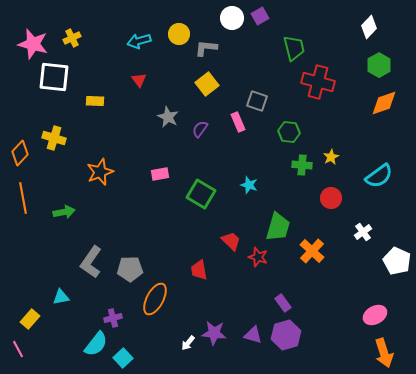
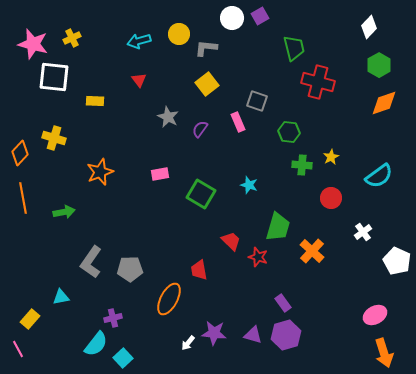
orange ellipse at (155, 299): moved 14 px right
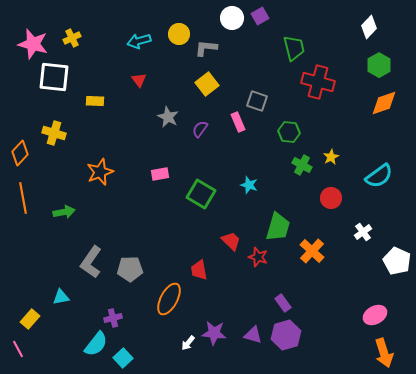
yellow cross at (54, 138): moved 5 px up
green cross at (302, 165): rotated 24 degrees clockwise
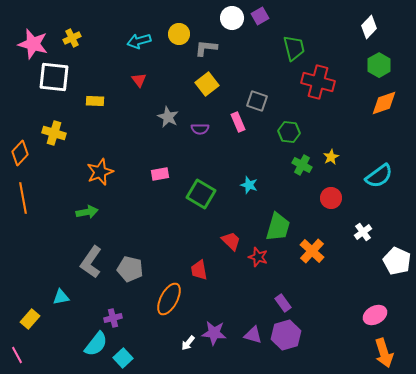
purple semicircle at (200, 129): rotated 126 degrees counterclockwise
green arrow at (64, 212): moved 23 px right
gray pentagon at (130, 269): rotated 15 degrees clockwise
pink line at (18, 349): moved 1 px left, 6 px down
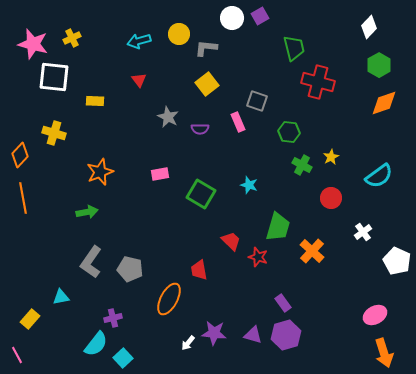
orange diamond at (20, 153): moved 2 px down
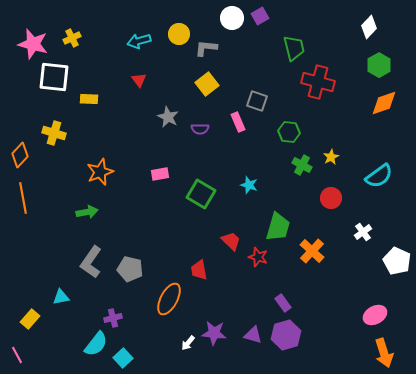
yellow rectangle at (95, 101): moved 6 px left, 2 px up
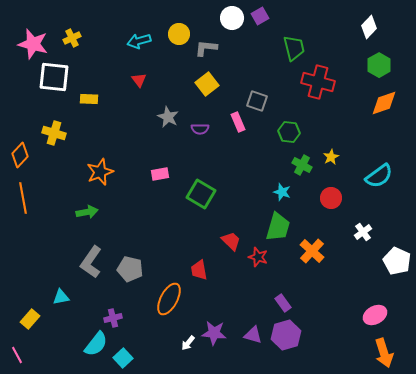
cyan star at (249, 185): moved 33 px right, 7 px down
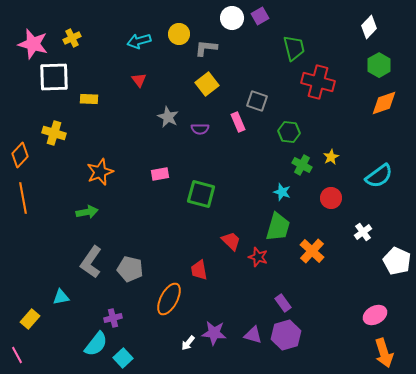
white square at (54, 77): rotated 8 degrees counterclockwise
green square at (201, 194): rotated 16 degrees counterclockwise
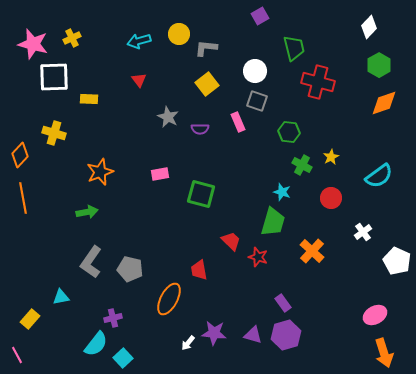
white circle at (232, 18): moved 23 px right, 53 px down
green trapezoid at (278, 227): moved 5 px left, 5 px up
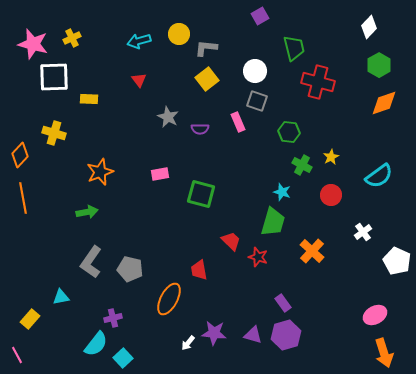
yellow square at (207, 84): moved 5 px up
red circle at (331, 198): moved 3 px up
